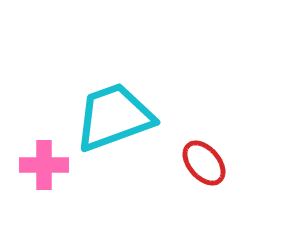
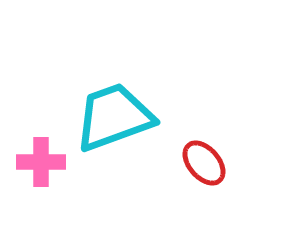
pink cross: moved 3 px left, 3 px up
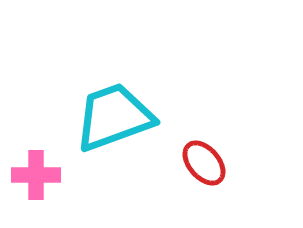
pink cross: moved 5 px left, 13 px down
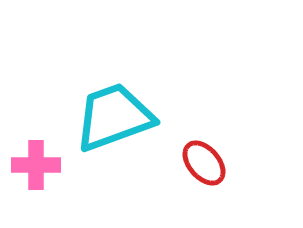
pink cross: moved 10 px up
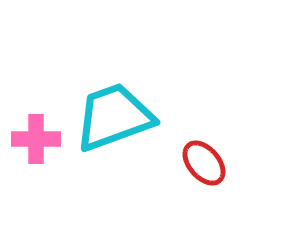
pink cross: moved 26 px up
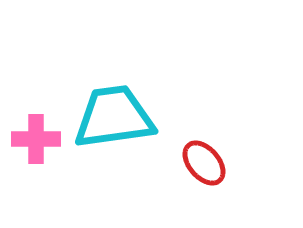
cyan trapezoid: rotated 12 degrees clockwise
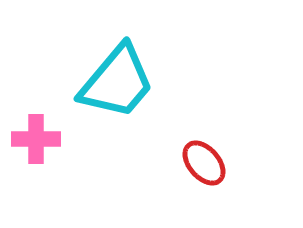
cyan trapezoid: moved 3 px right, 35 px up; rotated 138 degrees clockwise
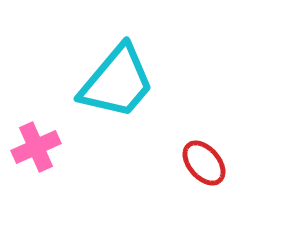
pink cross: moved 8 px down; rotated 24 degrees counterclockwise
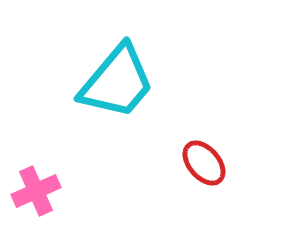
pink cross: moved 44 px down
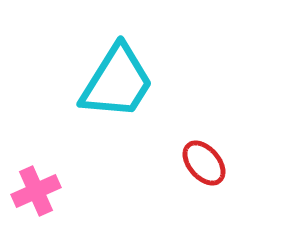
cyan trapezoid: rotated 8 degrees counterclockwise
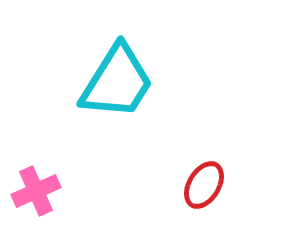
red ellipse: moved 22 px down; rotated 72 degrees clockwise
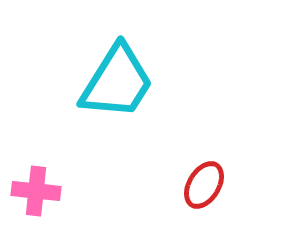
pink cross: rotated 30 degrees clockwise
